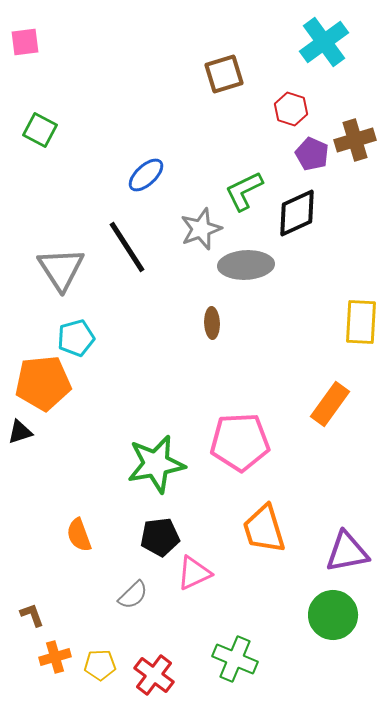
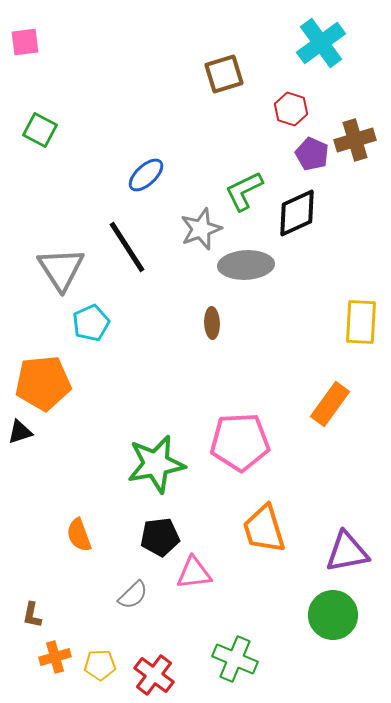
cyan cross: moved 3 px left, 1 px down
cyan pentagon: moved 15 px right, 15 px up; rotated 9 degrees counterclockwise
pink triangle: rotated 18 degrees clockwise
brown L-shape: rotated 148 degrees counterclockwise
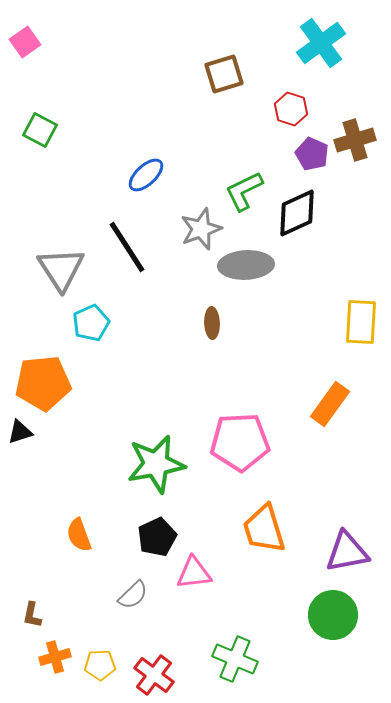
pink square: rotated 28 degrees counterclockwise
black pentagon: moved 3 px left; rotated 18 degrees counterclockwise
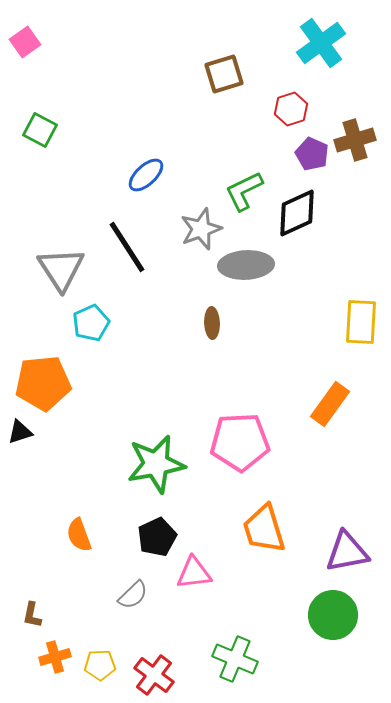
red hexagon: rotated 24 degrees clockwise
